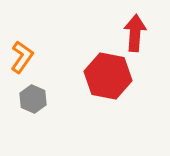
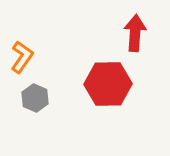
red hexagon: moved 8 px down; rotated 12 degrees counterclockwise
gray hexagon: moved 2 px right, 1 px up
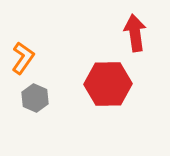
red arrow: rotated 12 degrees counterclockwise
orange L-shape: moved 1 px right, 1 px down
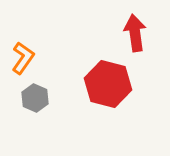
red hexagon: rotated 15 degrees clockwise
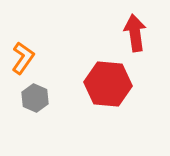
red hexagon: rotated 9 degrees counterclockwise
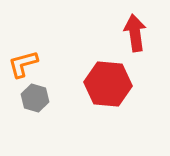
orange L-shape: moved 6 px down; rotated 140 degrees counterclockwise
gray hexagon: rotated 8 degrees counterclockwise
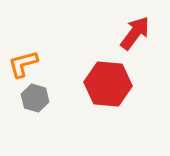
red arrow: rotated 45 degrees clockwise
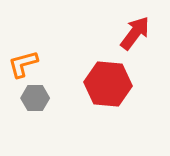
gray hexagon: rotated 16 degrees counterclockwise
